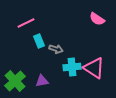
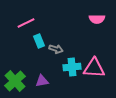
pink semicircle: rotated 35 degrees counterclockwise
pink triangle: rotated 30 degrees counterclockwise
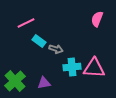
pink semicircle: rotated 112 degrees clockwise
cyan rectangle: rotated 32 degrees counterclockwise
purple triangle: moved 2 px right, 2 px down
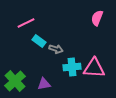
pink semicircle: moved 1 px up
purple triangle: moved 1 px down
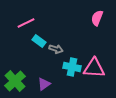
cyan cross: rotated 18 degrees clockwise
purple triangle: rotated 24 degrees counterclockwise
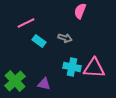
pink semicircle: moved 17 px left, 7 px up
gray arrow: moved 9 px right, 11 px up
purple triangle: rotated 48 degrees clockwise
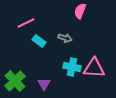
purple triangle: rotated 48 degrees clockwise
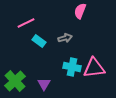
gray arrow: rotated 32 degrees counterclockwise
pink triangle: rotated 10 degrees counterclockwise
